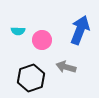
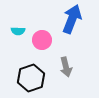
blue arrow: moved 8 px left, 11 px up
gray arrow: rotated 120 degrees counterclockwise
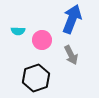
gray arrow: moved 5 px right, 12 px up; rotated 12 degrees counterclockwise
black hexagon: moved 5 px right
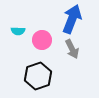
gray arrow: moved 1 px right, 6 px up
black hexagon: moved 2 px right, 2 px up
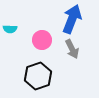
cyan semicircle: moved 8 px left, 2 px up
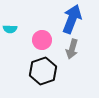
gray arrow: rotated 42 degrees clockwise
black hexagon: moved 5 px right, 5 px up
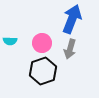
cyan semicircle: moved 12 px down
pink circle: moved 3 px down
gray arrow: moved 2 px left
